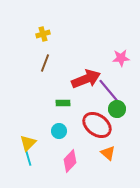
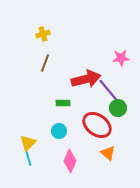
red arrow: rotated 8 degrees clockwise
green circle: moved 1 px right, 1 px up
pink diamond: rotated 20 degrees counterclockwise
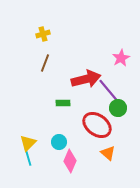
pink star: rotated 24 degrees counterclockwise
cyan circle: moved 11 px down
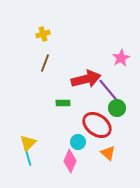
green circle: moved 1 px left
cyan circle: moved 19 px right
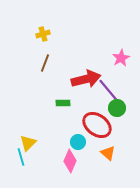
cyan line: moved 7 px left
